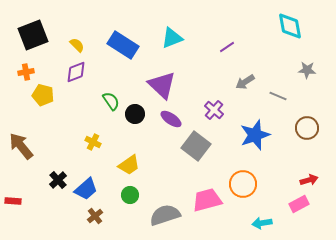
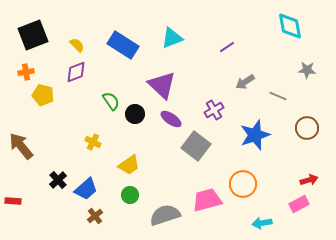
purple cross: rotated 18 degrees clockwise
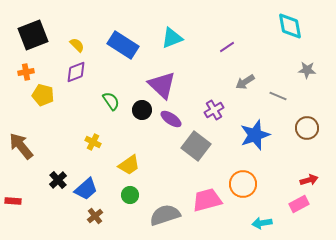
black circle: moved 7 px right, 4 px up
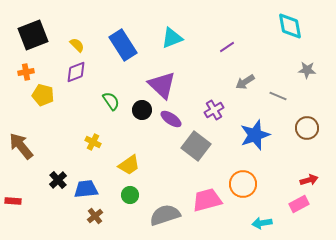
blue rectangle: rotated 24 degrees clockwise
blue trapezoid: rotated 145 degrees counterclockwise
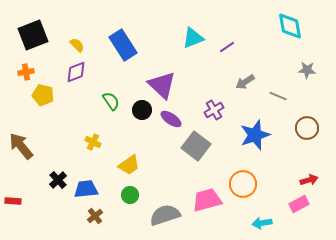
cyan triangle: moved 21 px right
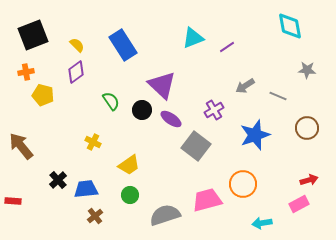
purple diamond: rotated 15 degrees counterclockwise
gray arrow: moved 4 px down
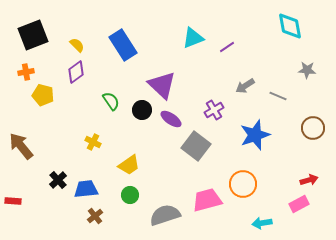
brown circle: moved 6 px right
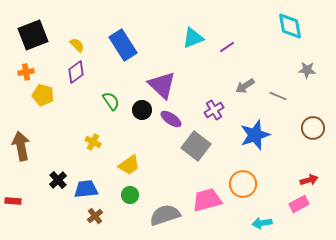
brown arrow: rotated 28 degrees clockwise
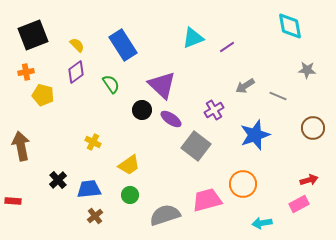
green semicircle: moved 17 px up
blue trapezoid: moved 3 px right
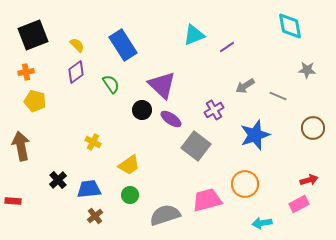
cyan triangle: moved 1 px right, 3 px up
yellow pentagon: moved 8 px left, 6 px down
orange circle: moved 2 px right
